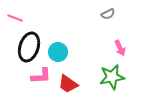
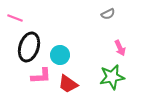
cyan circle: moved 2 px right, 3 px down
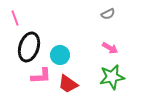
pink line: rotated 49 degrees clockwise
pink arrow: moved 10 px left; rotated 35 degrees counterclockwise
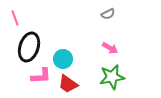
cyan circle: moved 3 px right, 4 px down
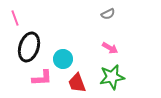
pink L-shape: moved 1 px right, 2 px down
red trapezoid: moved 9 px right, 1 px up; rotated 35 degrees clockwise
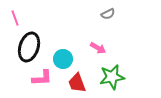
pink arrow: moved 12 px left
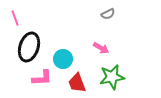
pink arrow: moved 3 px right
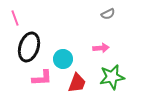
pink arrow: rotated 35 degrees counterclockwise
red trapezoid: rotated 140 degrees counterclockwise
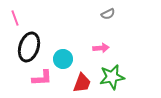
red trapezoid: moved 5 px right
